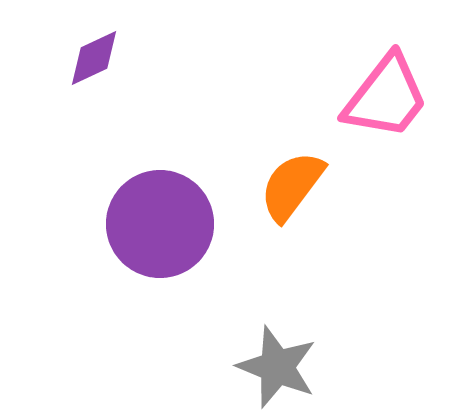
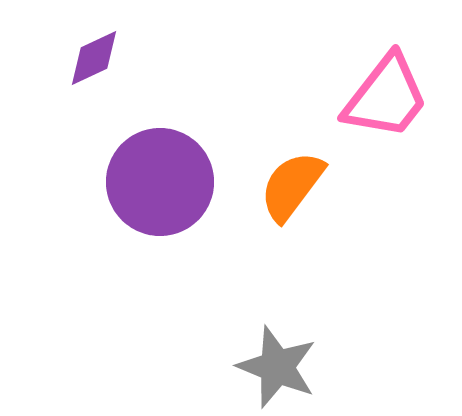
purple circle: moved 42 px up
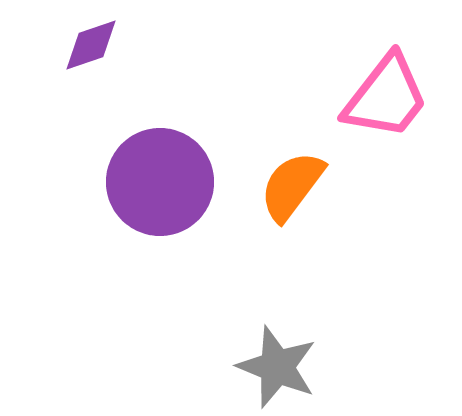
purple diamond: moved 3 px left, 13 px up; rotated 6 degrees clockwise
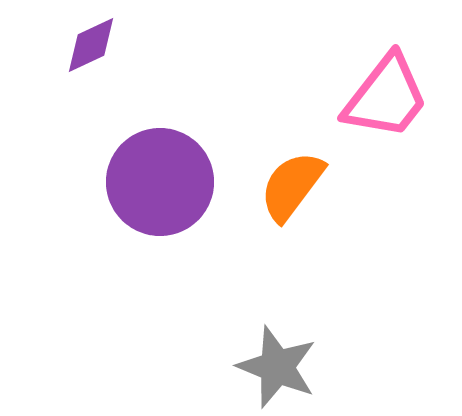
purple diamond: rotated 6 degrees counterclockwise
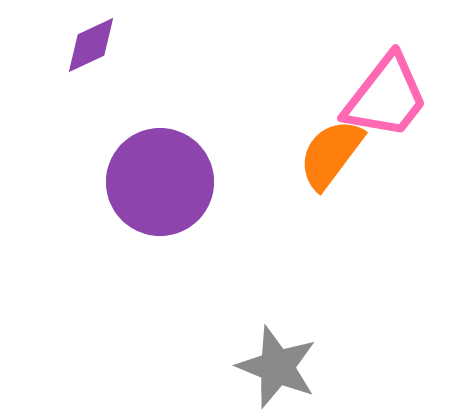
orange semicircle: moved 39 px right, 32 px up
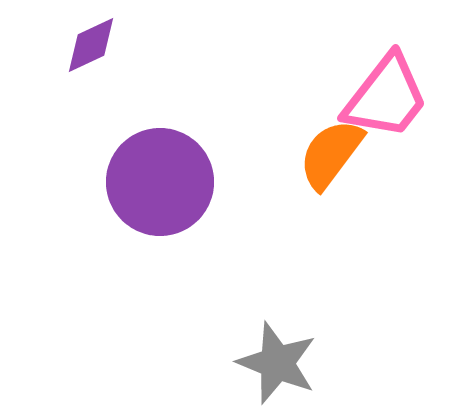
gray star: moved 4 px up
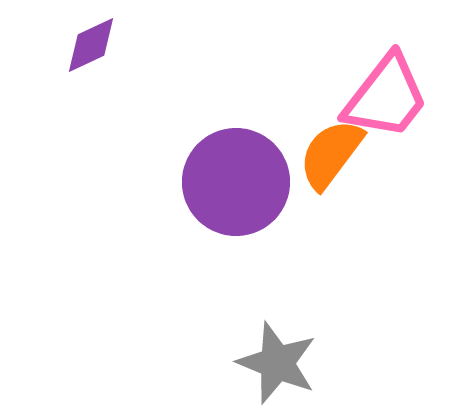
purple circle: moved 76 px right
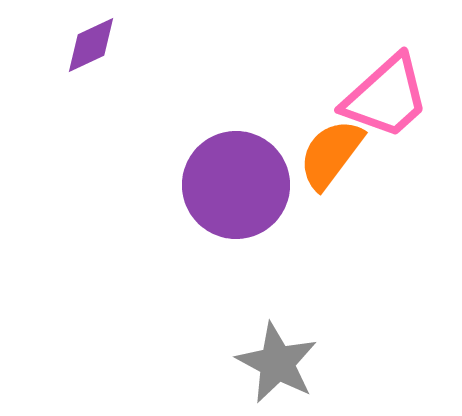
pink trapezoid: rotated 10 degrees clockwise
purple circle: moved 3 px down
gray star: rotated 6 degrees clockwise
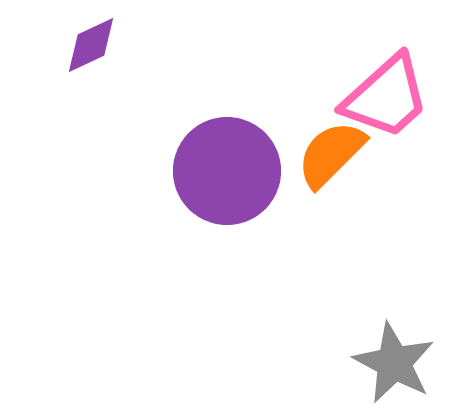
orange semicircle: rotated 8 degrees clockwise
purple circle: moved 9 px left, 14 px up
gray star: moved 117 px right
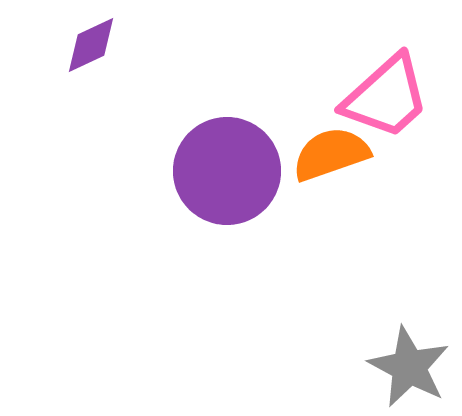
orange semicircle: rotated 26 degrees clockwise
gray star: moved 15 px right, 4 px down
